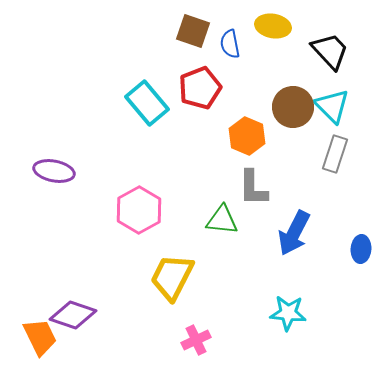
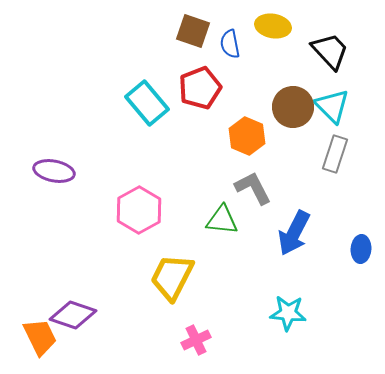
gray L-shape: rotated 153 degrees clockwise
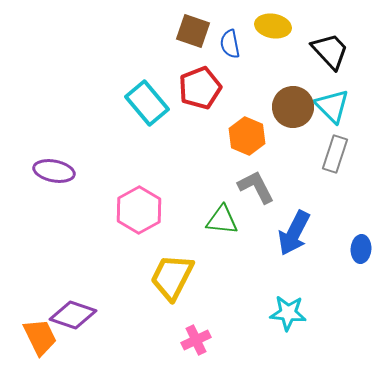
gray L-shape: moved 3 px right, 1 px up
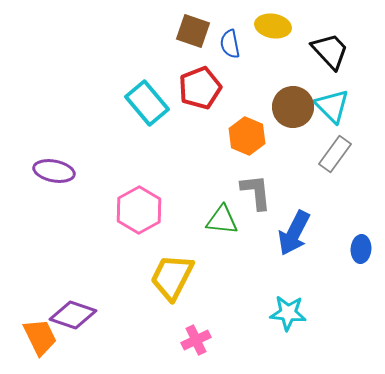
gray rectangle: rotated 18 degrees clockwise
gray L-shape: moved 5 px down; rotated 21 degrees clockwise
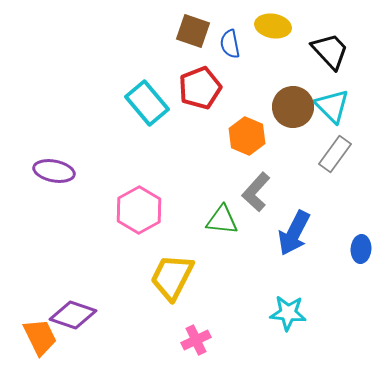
gray L-shape: rotated 132 degrees counterclockwise
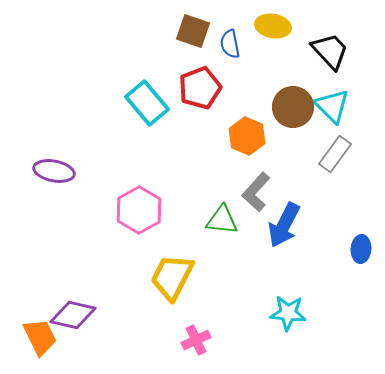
blue arrow: moved 10 px left, 8 px up
purple diamond: rotated 6 degrees counterclockwise
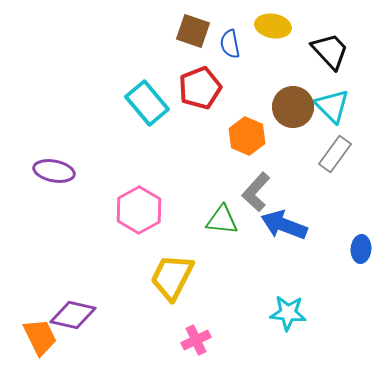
blue arrow: rotated 84 degrees clockwise
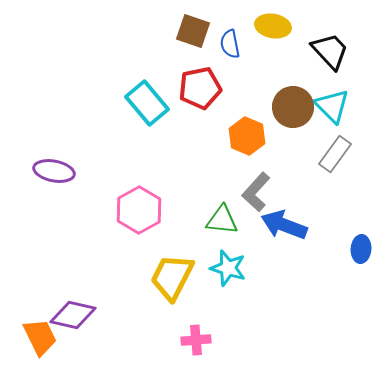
red pentagon: rotated 9 degrees clockwise
cyan star: moved 60 px left, 45 px up; rotated 12 degrees clockwise
pink cross: rotated 20 degrees clockwise
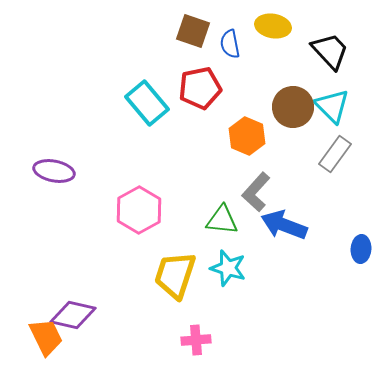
yellow trapezoid: moved 3 px right, 2 px up; rotated 9 degrees counterclockwise
orange trapezoid: moved 6 px right
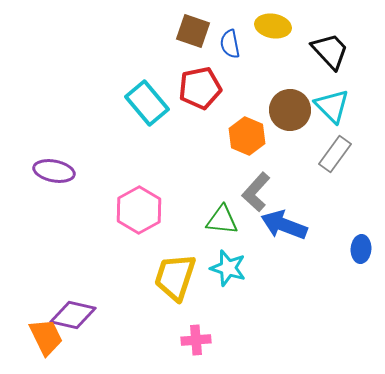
brown circle: moved 3 px left, 3 px down
yellow trapezoid: moved 2 px down
